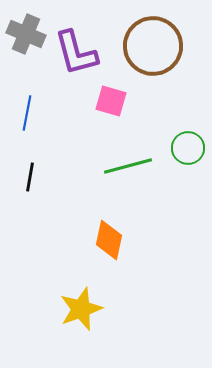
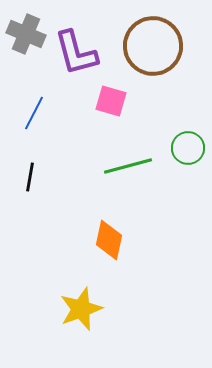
blue line: moved 7 px right; rotated 16 degrees clockwise
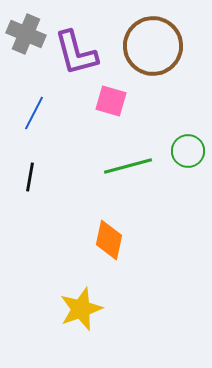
green circle: moved 3 px down
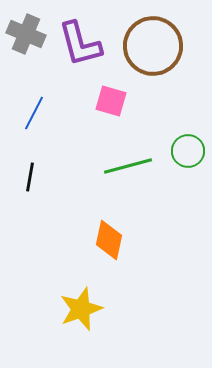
purple L-shape: moved 4 px right, 9 px up
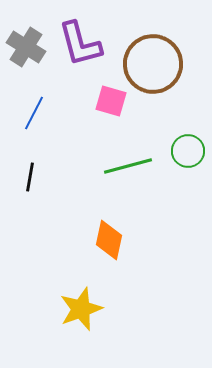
gray cross: moved 13 px down; rotated 9 degrees clockwise
brown circle: moved 18 px down
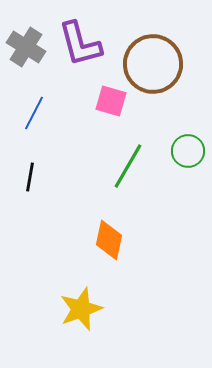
green line: rotated 45 degrees counterclockwise
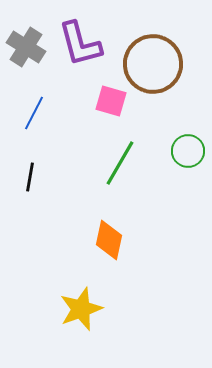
green line: moved 8 px left, 3 px up
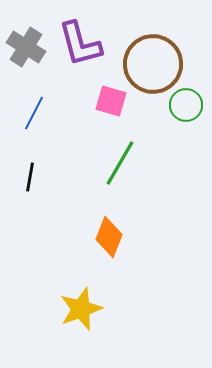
green circle: moved 2 px left, 46 px up
orange diamond: moved 3 px up; rotated 9 degrees clockwise
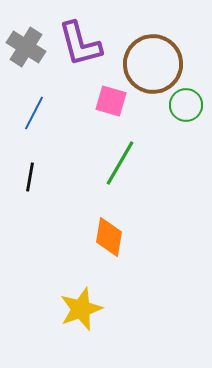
orange diamond: rotated 12 degrees counterclockwise
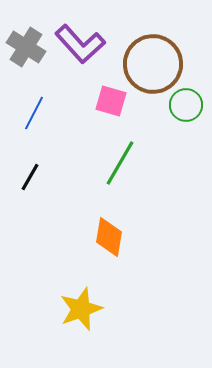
purple L-shape: rotated 27 degrees counterclockwise
black line: rotated 20 degrees clockwise
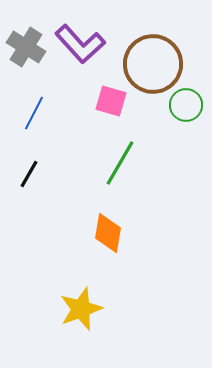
black line: moved 1 px left, 3 px up
orange diamond: moved 1 px left, 4 px up
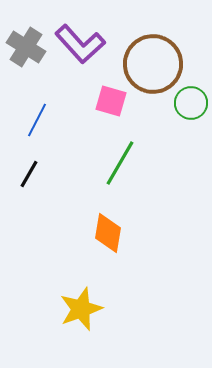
green circle: moved 5 px right, 2 px up
blue line: moved 3 px right, 7 px down
